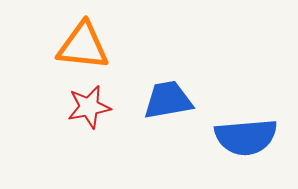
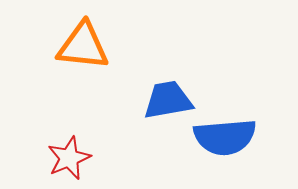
red star: moved 20 px left, 51 px down; rotated 12 degrees counterclockwise
blue semicircle: moved 21 px left
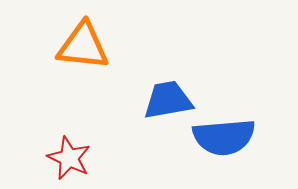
blue semicircle: moved 1 px left
red star: rotated 24 degrees counterclockwise
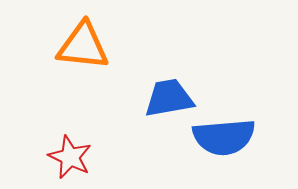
blue trapezoid: moved 1 px right, 2 px up
red star: moved 1 px right, 1 px up
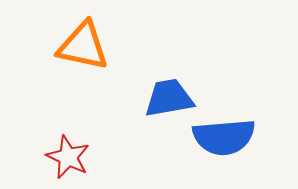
orange triangle: rotated 6 degrees clockwise
red star: moved 2 px left
